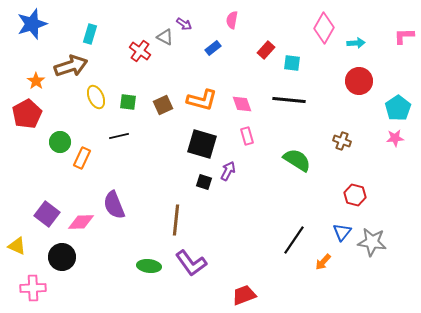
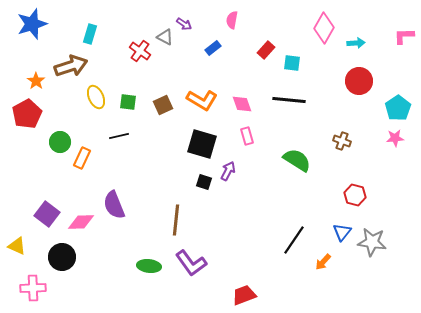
orange L-shape at (202, 100): rotated 16 degrees clockwise
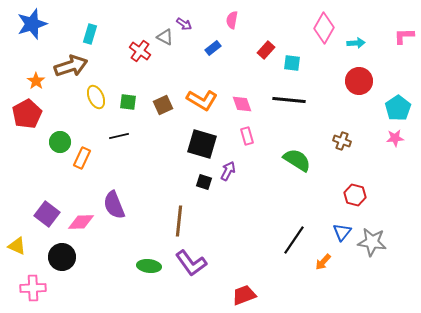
brown line at (176, 220): moved 3 px right, 1 px down
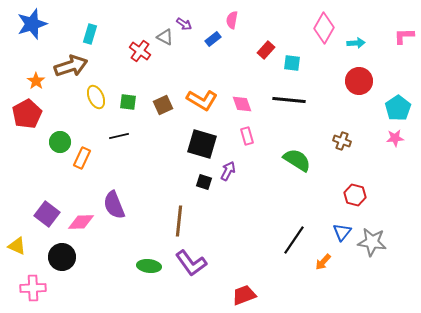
blue rectangle at (213, 48): moved 9 px up
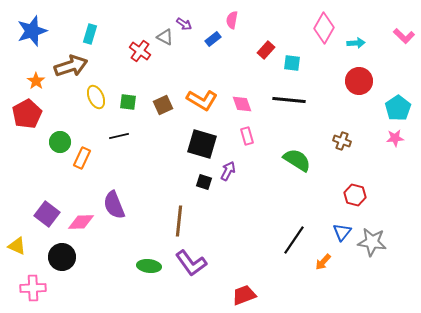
blue star at (32, 24): moved 7 px down
pink L-shape at (404, 36): rotated 135 degrees counterclockwise
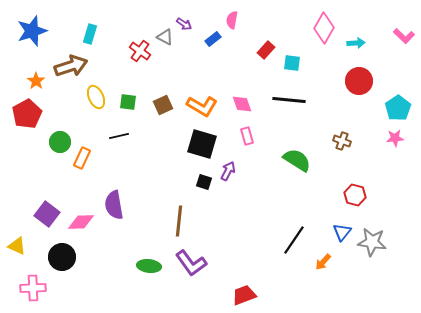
orange L-shape at (202, 100): moved 6 px down
purple semicircle at (114, 205): rotated 12 degrees clockwise
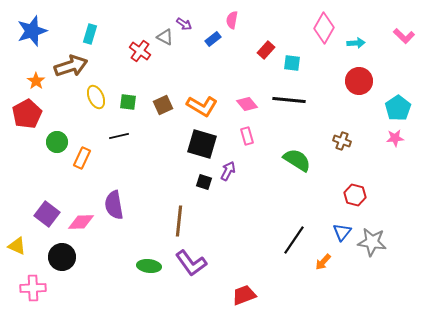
pink diamond at (242, 104): moved 5 px right; rotated 20 degrees counterclockwise
green circle at (60, 142): moved 3 px left
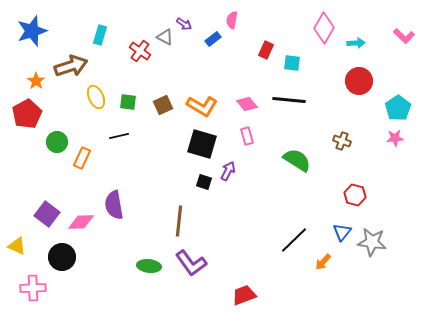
cyan rectangle at (90, 34): moved 10 px right, 1 px down
red rectangle at (266, 50): rotated 18 degrees counterclockwise
black line at (294, 240): rotated 12 degrees clockwise
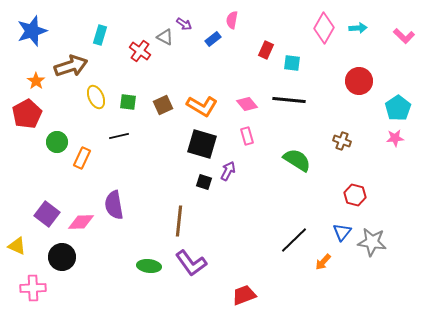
cyan arrow at (356, 43): moved 2 px right, 15 px up
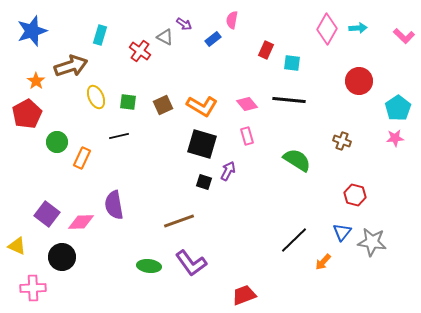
pink diamond at (324, 28): moved 3 px right, 1 px down
brown line at (179, 221): rotated 64 degrees clockwise
